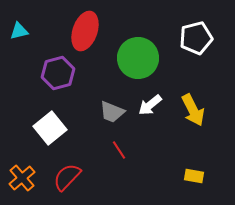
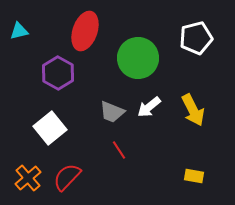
purple hexagon: rotated 16 degrees counterclockwise
white arrow: moved 1 px left, 2 px down
orange cross: moved 6 px right
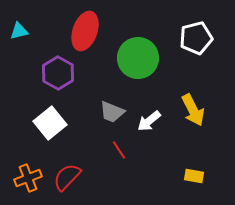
white arrow: moved 14 px down
white square: moved 5 px up
orange cross: rotated 20 degrees clockwise
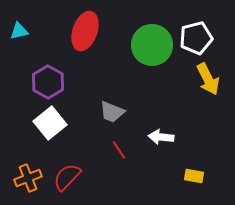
green circle: moved 14 px right, 13 px up
purple hexagon: moved 10 px left, 9 px down
yellow arrow: moved 15 px right, 31 px up
white arrow: moved 12 px right, 16 px down; rotated 45 degrees clockwise
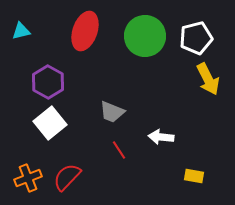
cyan triangle: moved 2 px right
green circle: moved 7 px left, 9 px up
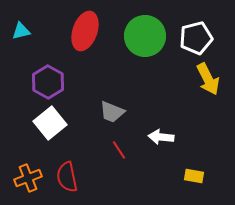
red semicircle: rotated 56 degrees counterclockwise
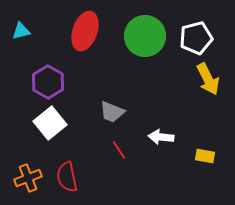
yellow rectangle: moved 11 px right, 20 px up
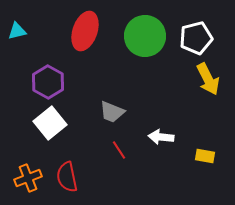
cyan triangle: moved 4 px left
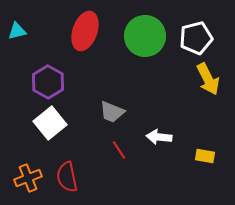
white arrow: moved 2 px left
